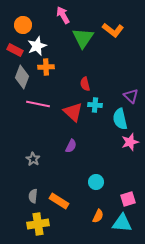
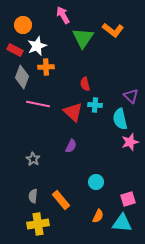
orange rectangle: moved 2 px right, 1 px up; rotated 18 degrees clockwise
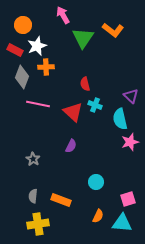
cyan cross: rotated 16 degrees clockwise
orange rectangle: rotated 30 degrees counterclockwise
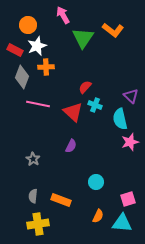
orange circle: moved 5 px right
red semicircle: moved 3 px down; rotated 56 degrees clockwise
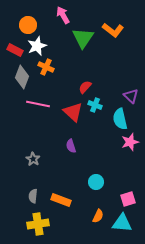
orange cross: rotated 28 degrees clockwise
purple semicircle: rotated 136 degrees clockwise
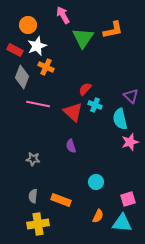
orange L-shape: rotated 50 degrees counterclockwise
red semicircle: moved 2 px down
gray star: rotated 24 degrees counterclockwise
